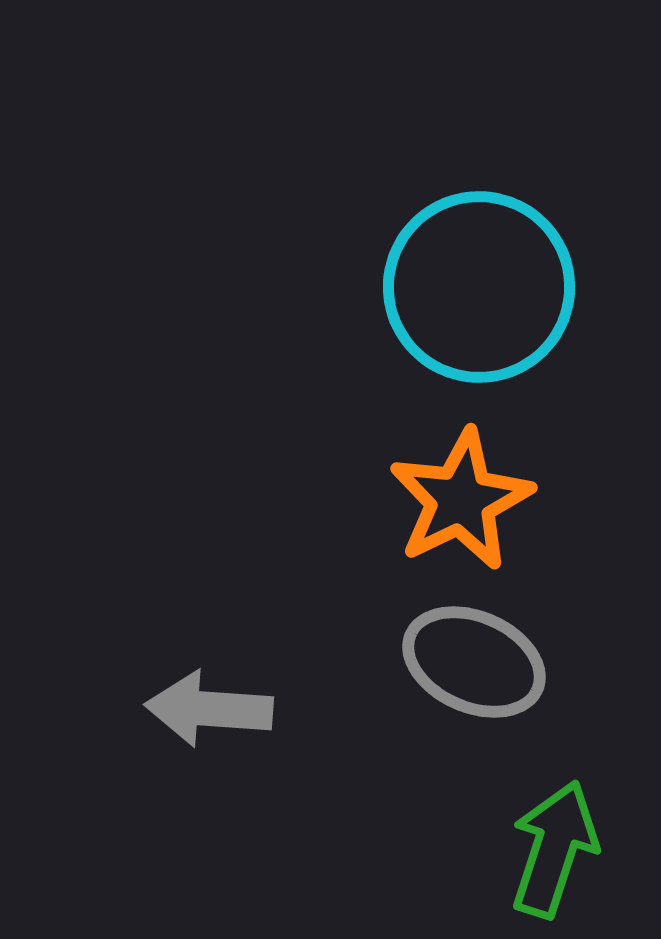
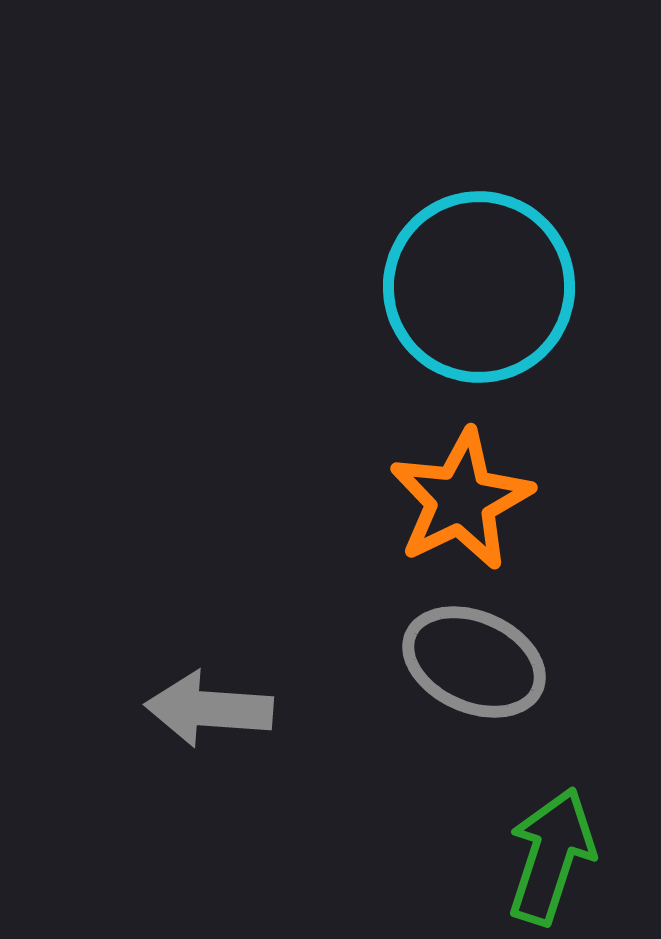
green arrow: moved 3 px left, 7 px down
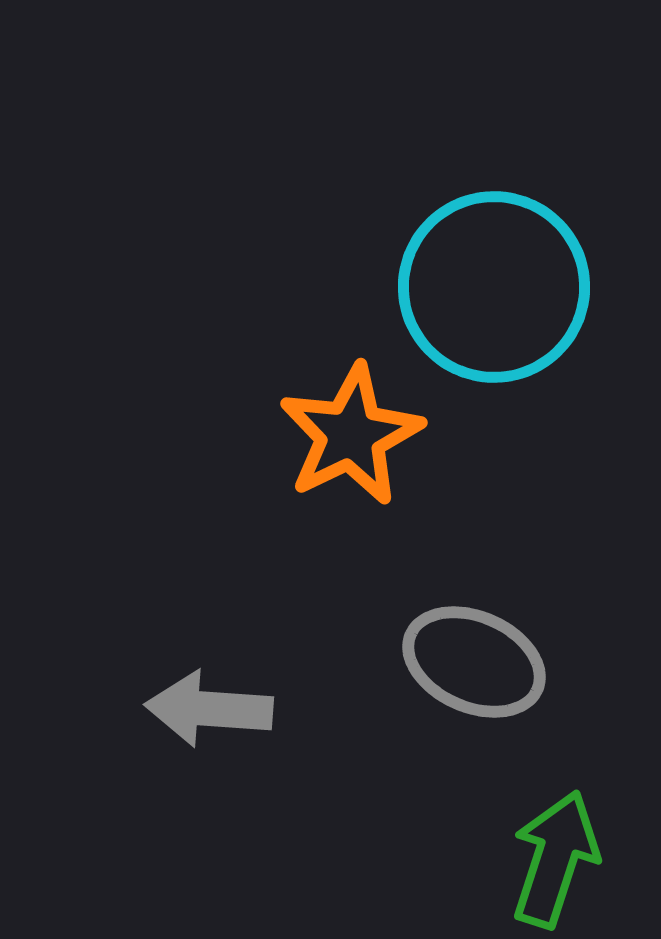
cyan circle: moved 15 px right
orange star: moved 110 px left, 65 px up
green arrow: moved 4 px right, 3 px down
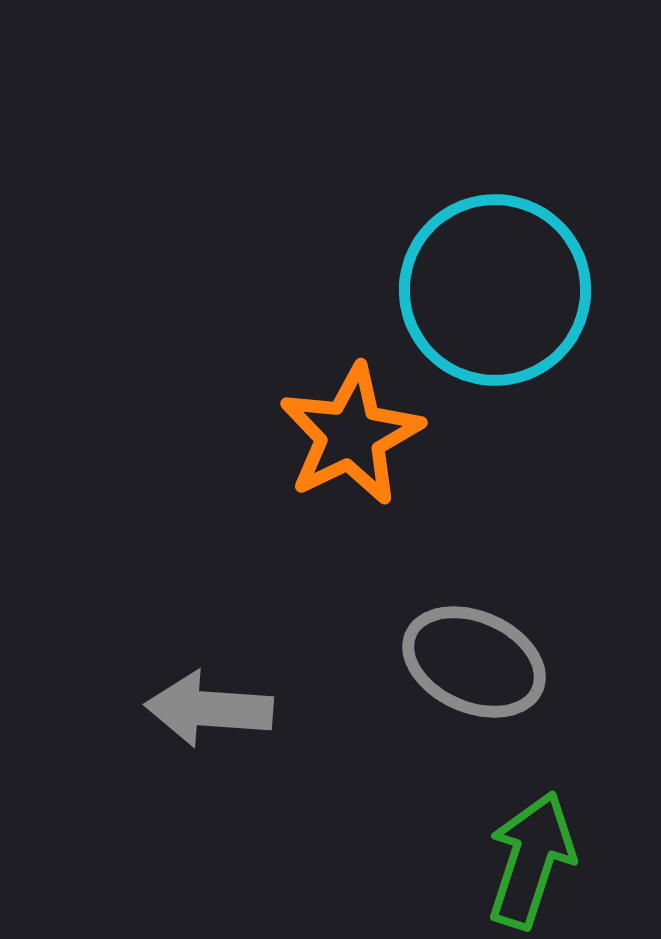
cyan circle: moved 1 px right, 3 px down
green arrow: moved 24 px left, 1 px down
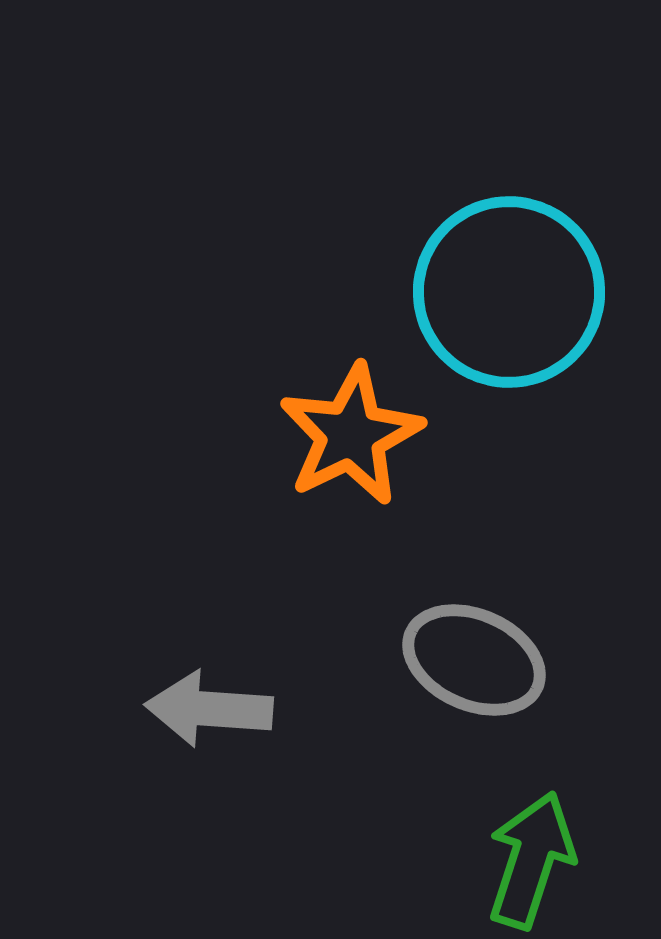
cyan circle: moved 14 px right, 2 px down
gray ellipse: moved 2 px up
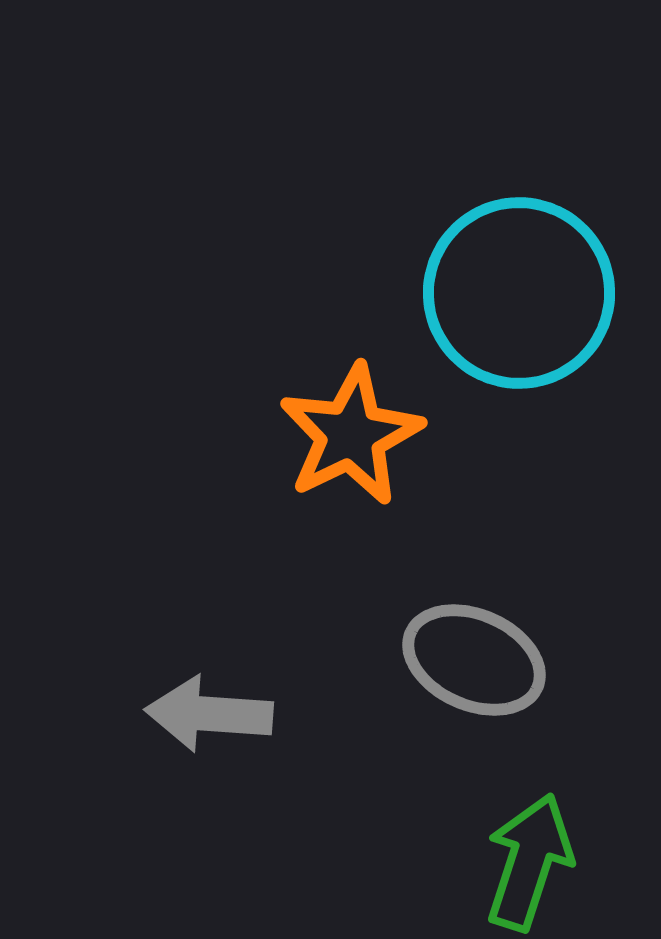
cyan circle: moved 10 px right, 1 px down
gray arrow: moved 5 px down
green arrow: moved 2 px left, 2 px down
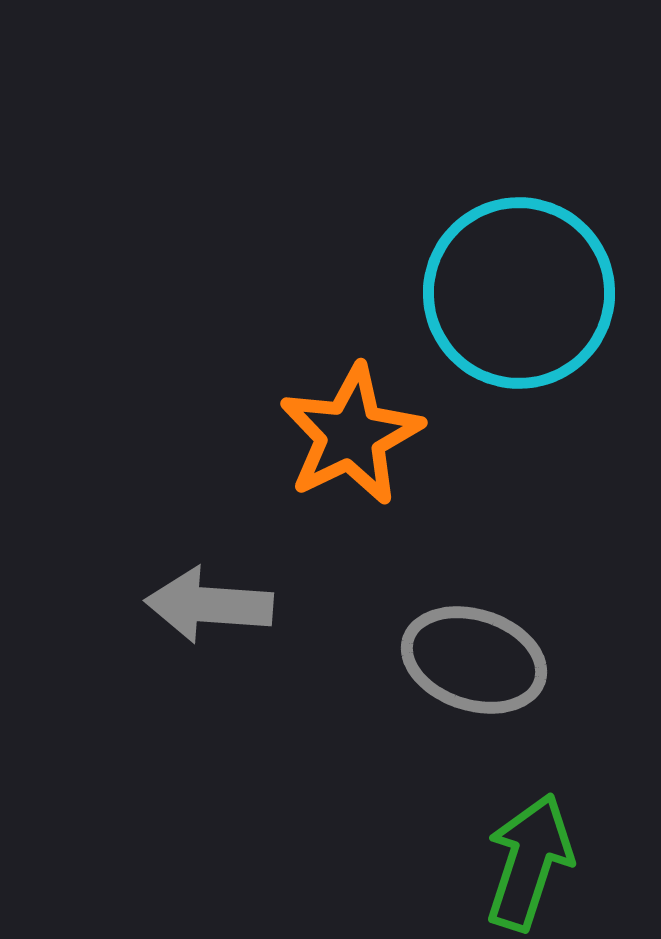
gray ellipse: rotated 6 degrees counterclockwise
gray arrow: moved 109 px up
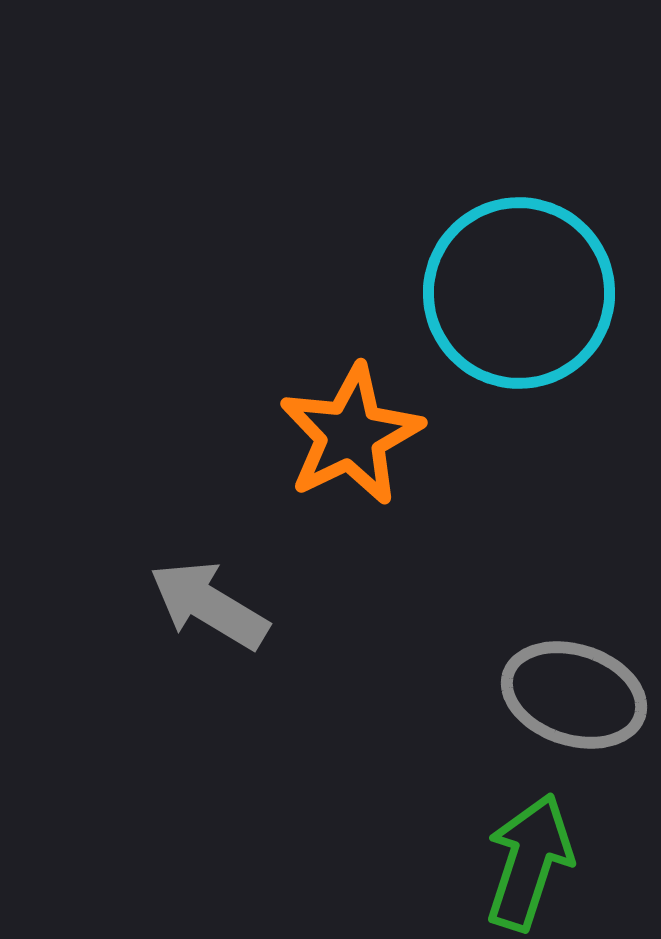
gray arrow: rotated 27 degrees clockwise
gray ellipse: moved 100 px right, 35 px down
